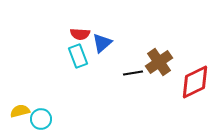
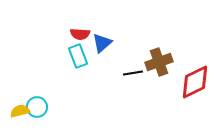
brown cross: rotated 16 degrees clockwise
cyan circle: moved 4 px left, 12 px up
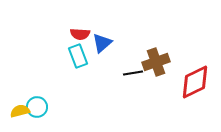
brown cross: moved 3 px left
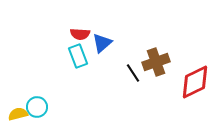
black line: rotated 66 degrees clockwise
yellow semicircle: moved 2 px left, 3 px down
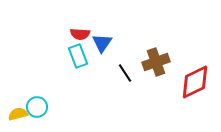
blue triangle: rotated 15 degrees counterclockwise
black line: moved 8 px left
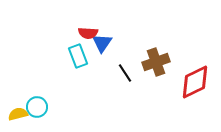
red semicircle: moved 8 px right, 1 px up
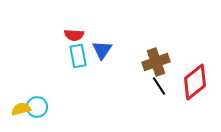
red semicircle: moved 14 px left, 2 px down
blue triangle: moved 7 px down
cyan rectangle: rotated 10 degrees clockwise
black line: moved 34 px right, 13 px down
red diamond: rotated 12 degrees counterclockwise
yellow semicircle: moved 3 px right, 5 px up
